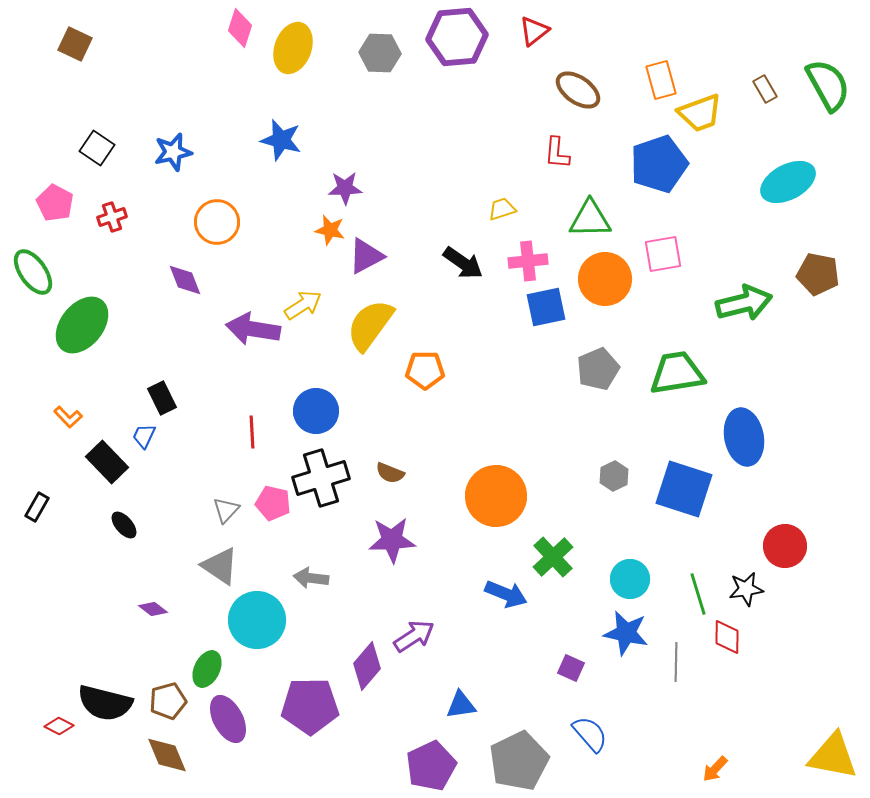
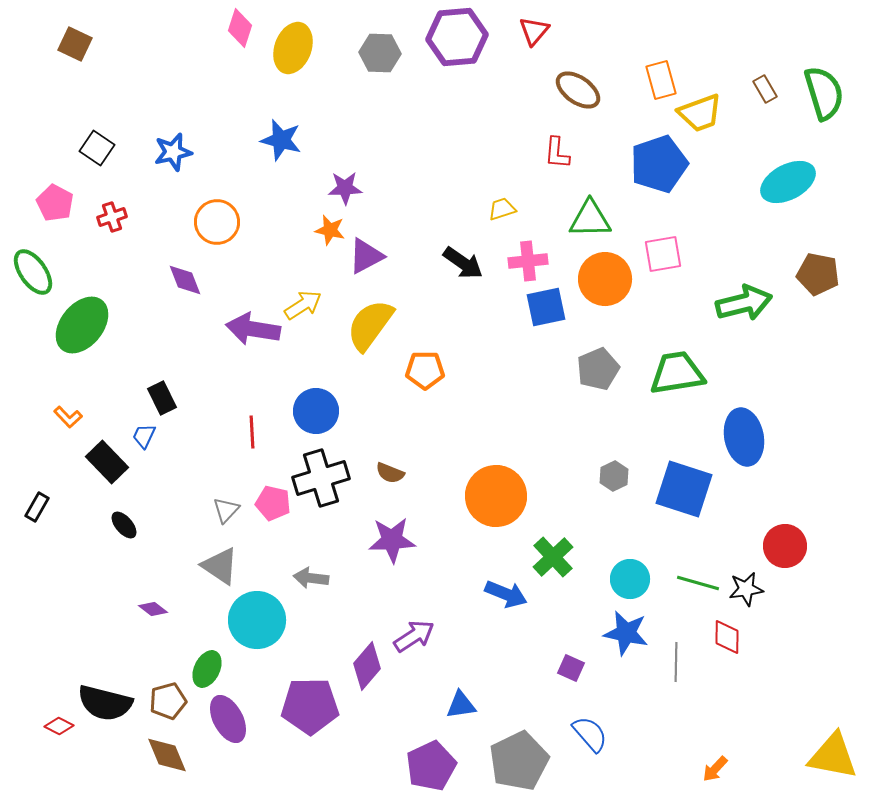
red triangle at (534, 31): rotated 12 degrees counterclockwise
green semicircle at (828, 85): moved 4 px left, 8 px down; rotated 12 degrees clockwise
green line at (698, 594): moved 11 px up; rotated 57 degrees counterclockwise
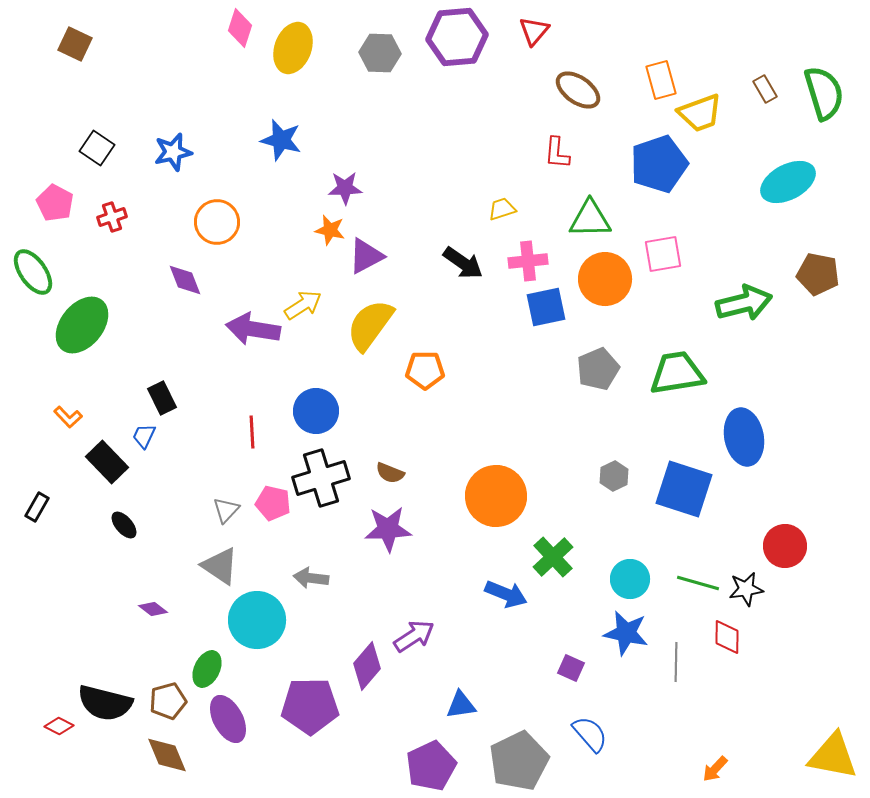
purple star at (392, 540): moved 4 px left, 11 px up
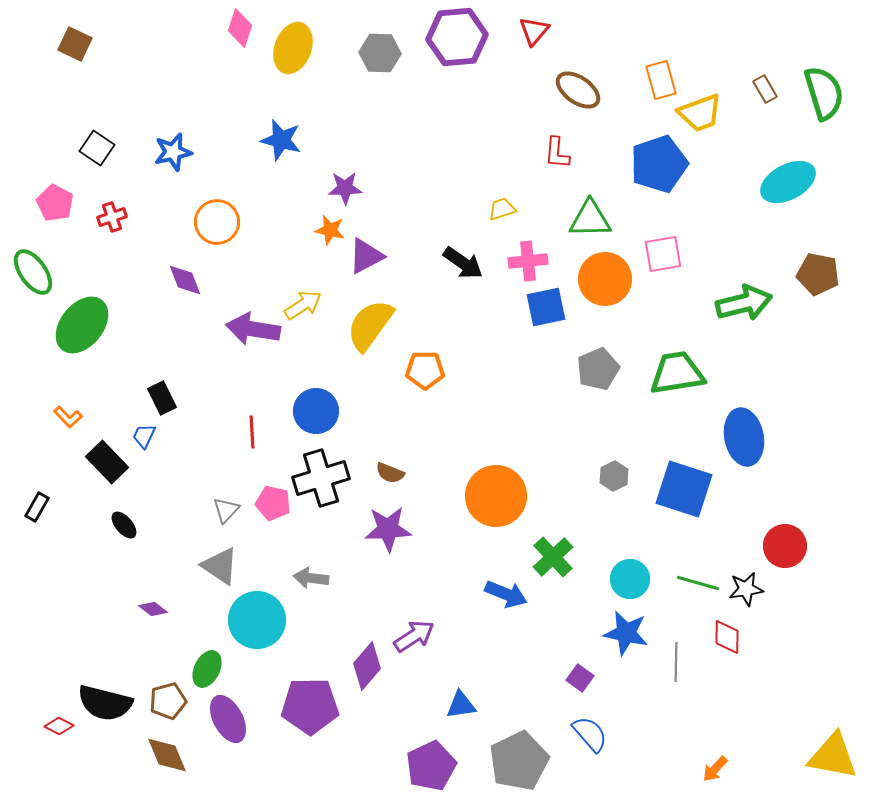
purple square at (571, 668): moved 9 px right, 10 px down; rotated 12 degrees clockwise
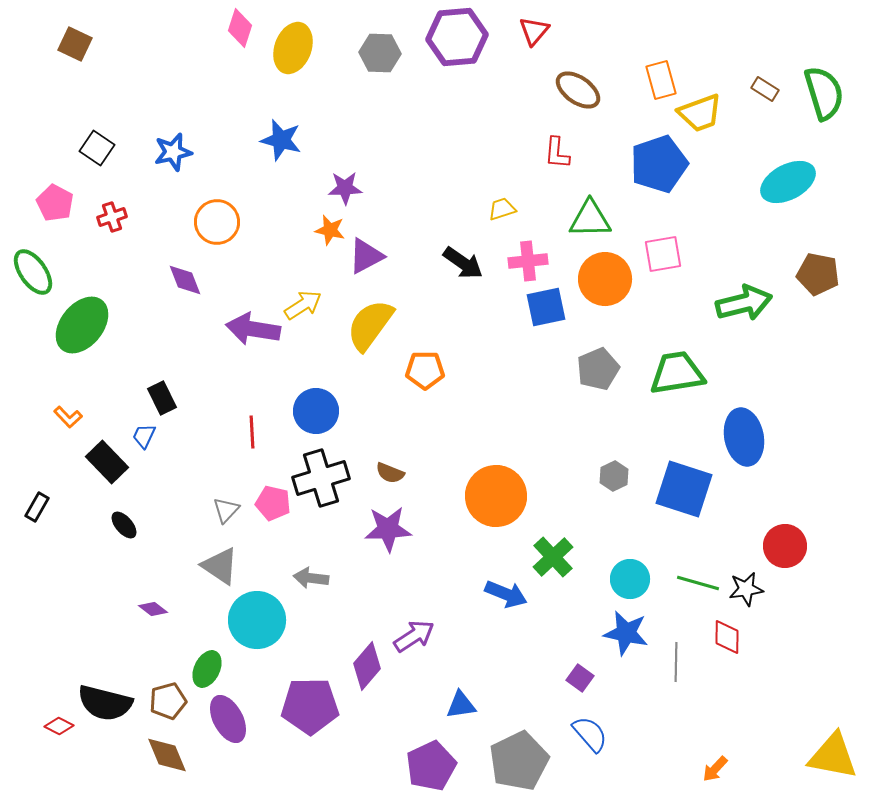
brown rectangle at (765, 89): rotated 28 degrees counterclockwise
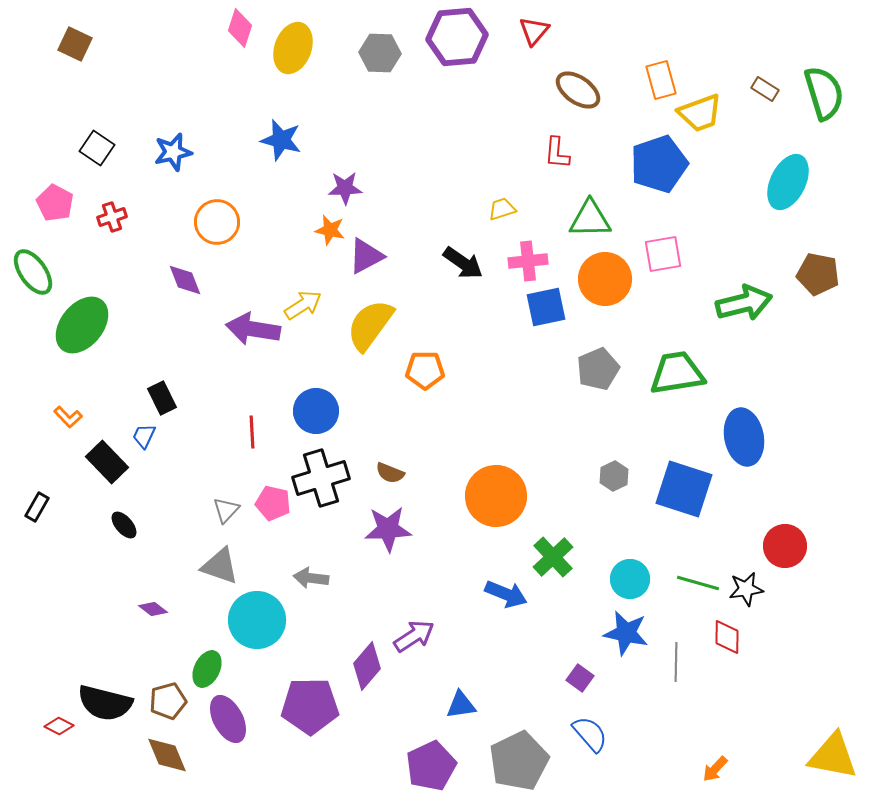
cyan ellipse at (788, 182): rotated 36 degrees counterclockwise
gray triangle at (220, 566): rotated 15 degrees counterclockwise
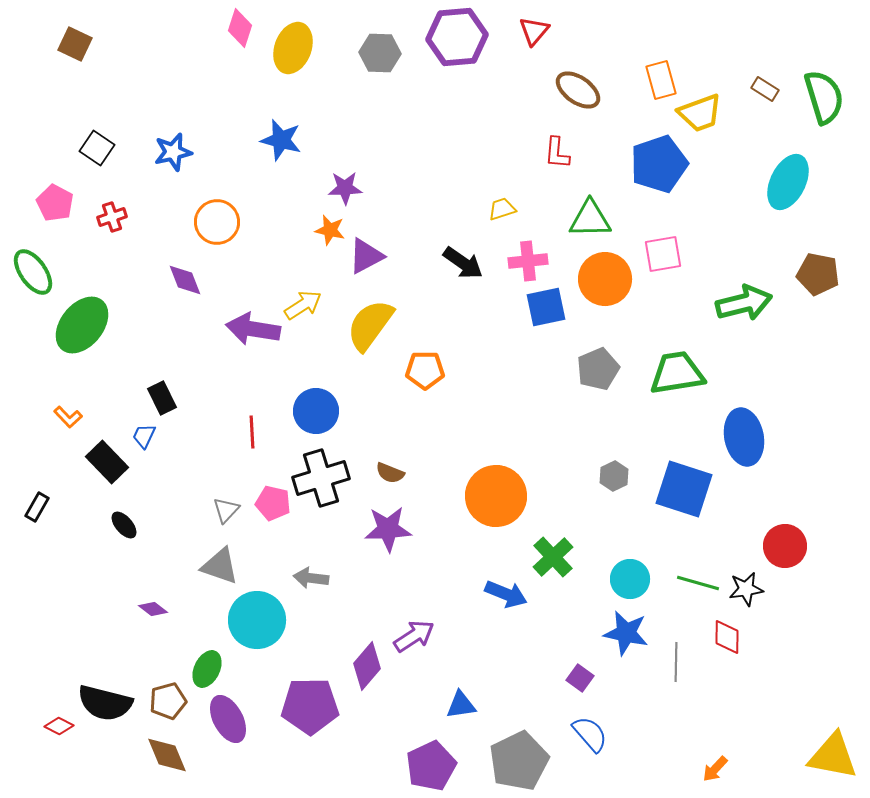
green semicircle at (824, 93): moved 4 px down
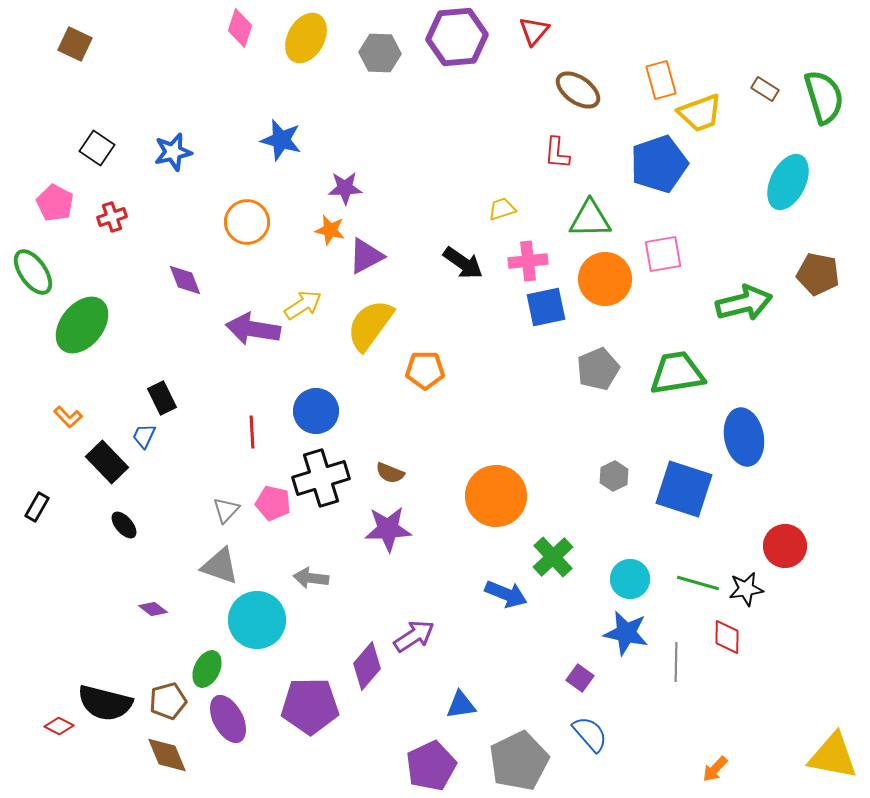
yellow ellipse at (293, 48): moved 13 px right, 10 px up; rotated 9 degrees clockwise
orange circle at (217, 222): moved 30 px right
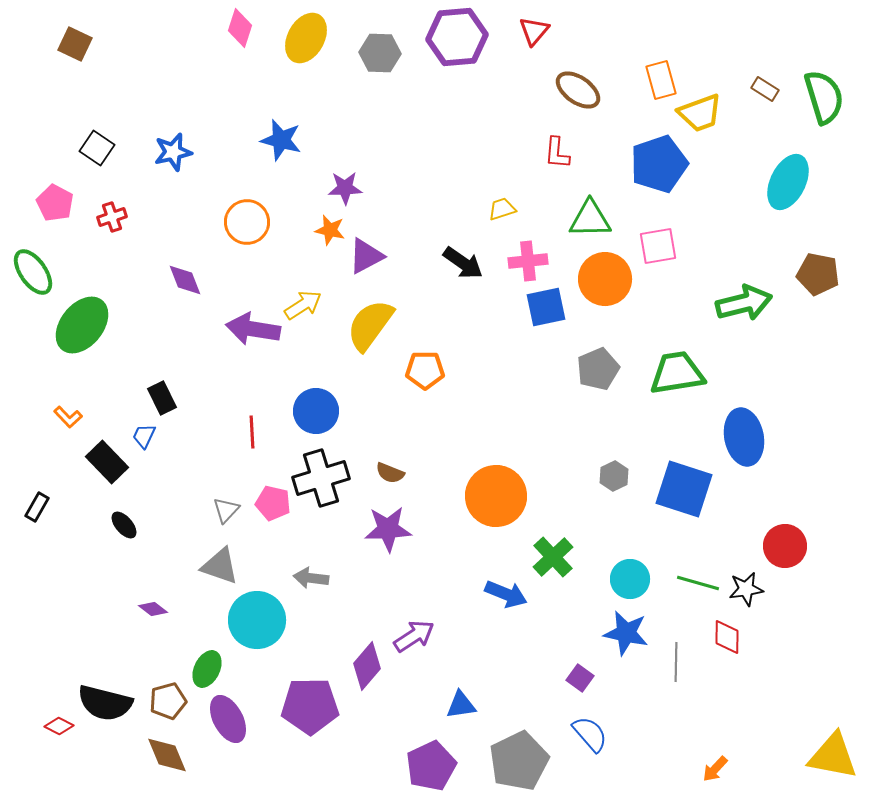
pink square at (663, 254): moved 5 px left, 8 px up
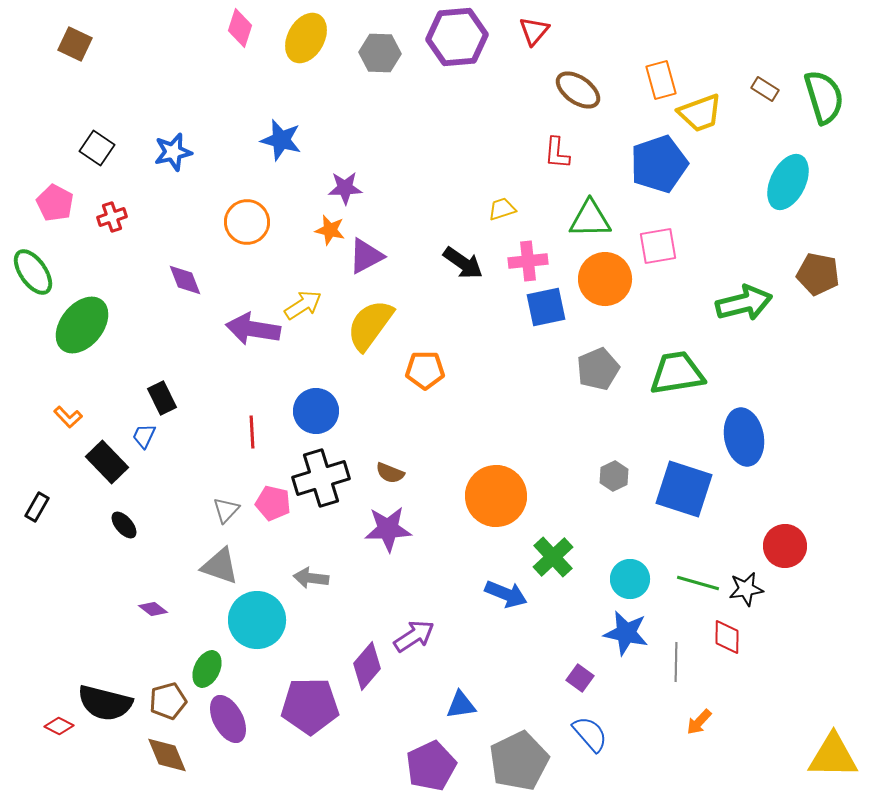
yellow triangle at (833, 756): rotated 10 degrees counterclockwise
orange arrow at (715, 769): moved 16 px left, 47 px up
